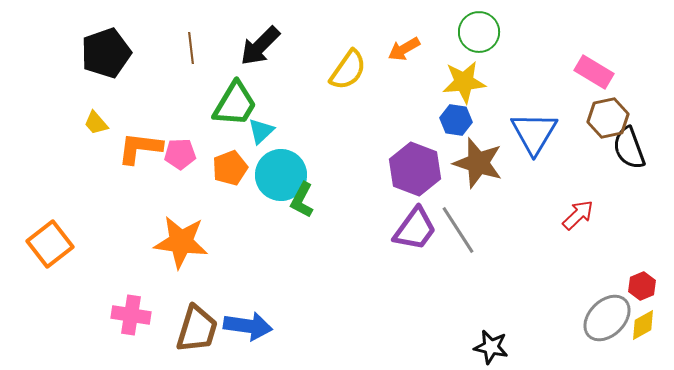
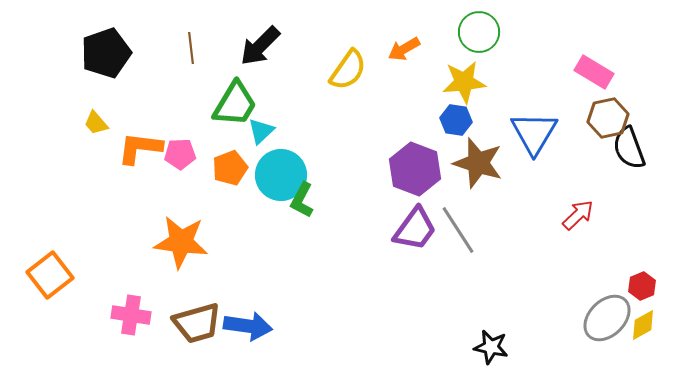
orange square: moved 31 px down
brown trapezoid: moved 6 px up; rotated 57 degrees clockwise
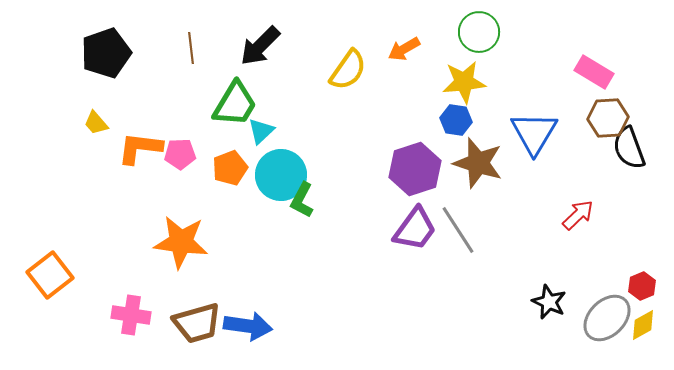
brown hexagon: rotated 9 degrees clockwise
purple hexagon: rotated 21 degrees clockwise
black star: moved 58 px right, 45 px up; rotated 12 degrees clockwise
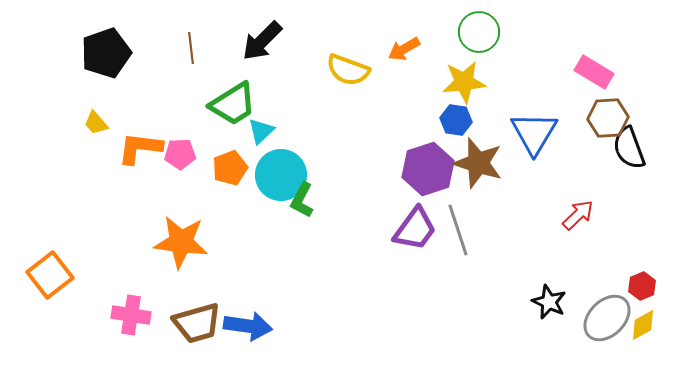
black arrow: moved 2 px right, 5 px up
yellow semicircle: rotated 75 degrees clockwise
green trapezoid: moved 2 px left; rotated 27 degrees clockwise
purple hexagon: moved 13 px right
gray line: rotated 15 degrees clockwise
